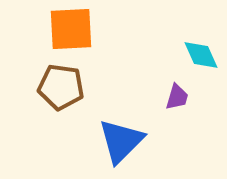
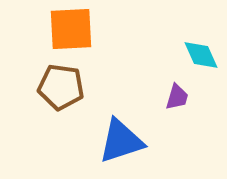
blue triangle: rotated 27 degrees clockwise
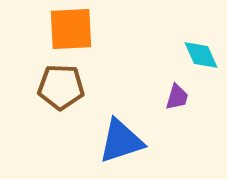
brown pentagon: rotated 6 degrees counterclockwise
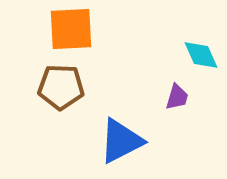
blue triangle: rotated 9 degrees counterclockwise
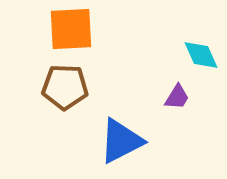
brown pentagon: moved 4 px right
purple trapezoid: rotated 16 degrees clockwise
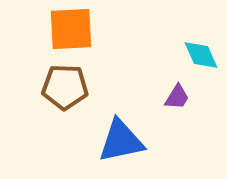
blue triangle: rotated 15 degrees clockwise
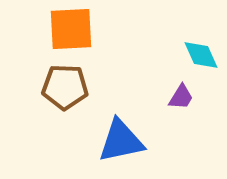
purple trapezoid: moved 4 px right
